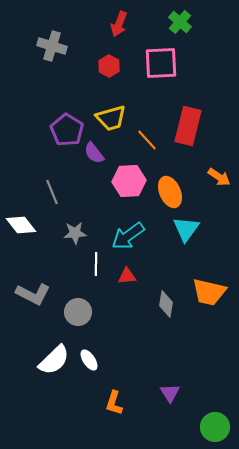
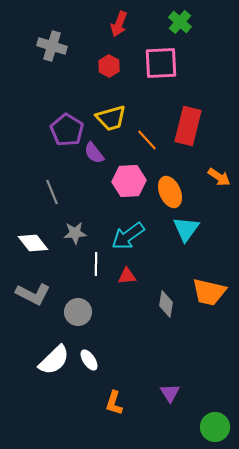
white diamond: moved 12 px right, 18 px down
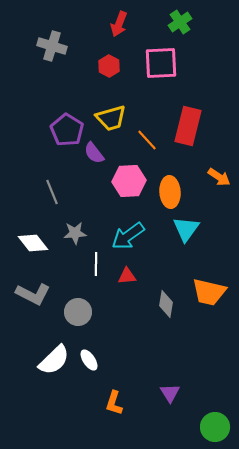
green cross: rotated 15 degrees clockwise
orange ellipse: rotated 20 degrees clockwise
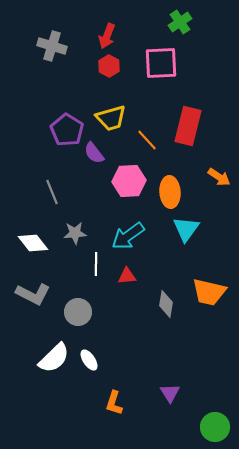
red arrow: moved 12 px left, 12 px down
white semicircle: moved 2 px up
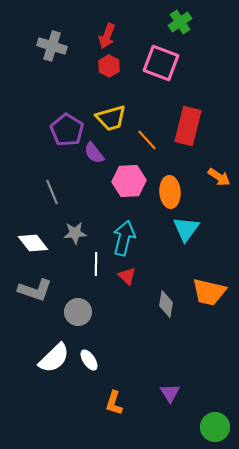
pink square: rotated 24 degrees clockwise
cyan arrow: moved 4 px left, 2 px down; rotated 140 degrees clockwise
red triangle: rotated 48 degrees clockwise
gray L-shape: moved 2 px right, 4 px up; rotated 8 degrees counterclockwise
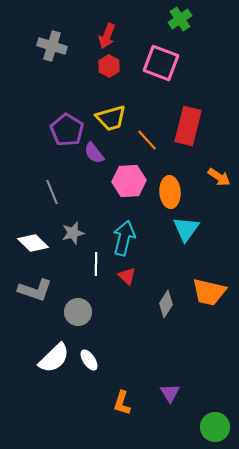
green cross: moved 3 px up
gray star: moved 2 px left; rotated 10 degrees counterclockwise
white diamond: rotated 8 degrees counterclockwise
gray diamond: rotated 24 degrees clockwise
orange L-shape: moved 8 px right
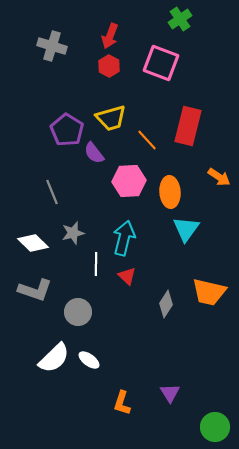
red arrow: moved 3 px right
white ellipse: rotated 20 degrees counterclockwise
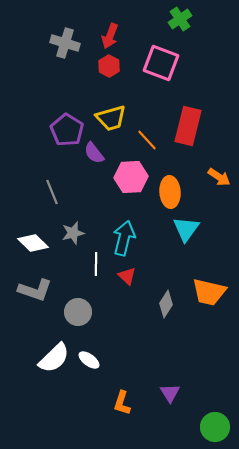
gray cross: moved 13 px right, 3 px up
pink hexagon: moved 2 px right, 4 px up
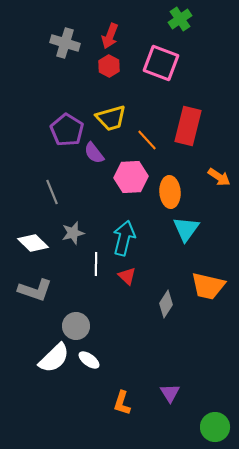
orange trapezoid: moved 1 px left, 6 px up
gray circle: moved 2 px left, 14 px down
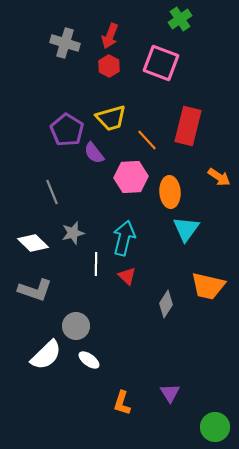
white semicircle: moved 8 px left, 3 px up
